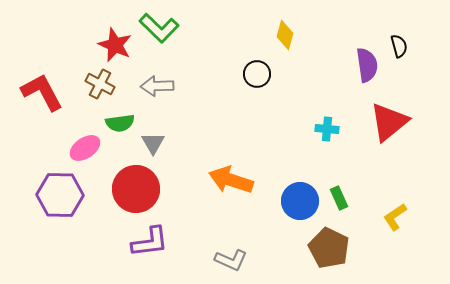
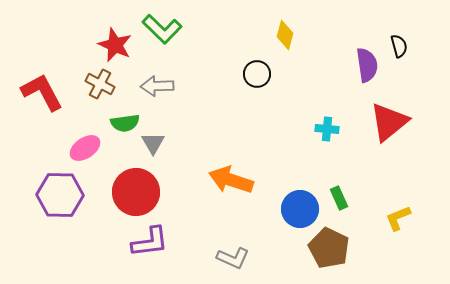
green L-shape: moved 3 px right, 1 px down
green semicircle: moved 5 px right
red circle: moved 3 px down
blue circle: moved 8 px down
yellow L-shape: moved 3 px right, 1 px down; rotated 12 degrees clockwise
gray L-shape: moved 2 px right, 2 px up
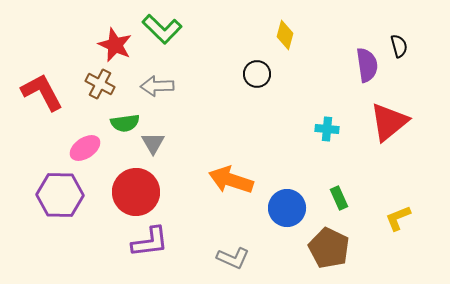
blue circle: moved 13 px left, 1 px up
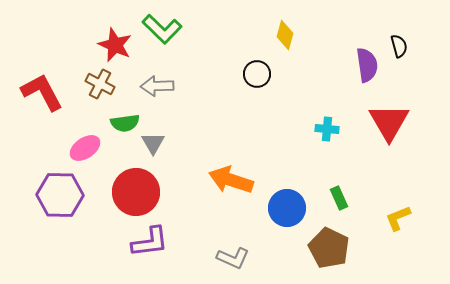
red triangle: rotated 21 degrees counterclockwise
